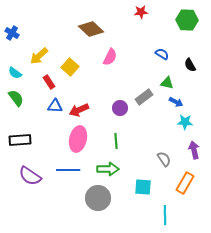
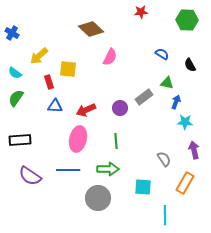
yellow square: moved 2 px left, 2 px down; rotated 36 degrees counterclockwise
red rectangle: rotated 16 degrees clockwise
green semicircle: rotated 108 degrees counterclockwise
blue arrow: rotated 96 degrees counterclockwise
red arrow: moved 7 px right
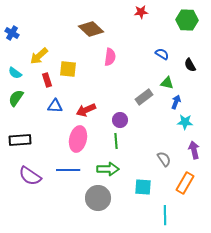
pink semicircle: rotated 18 degrees counterclockwise
red rectangle: moved 2 px left, 2 px up
purple circle: moved 12 px down
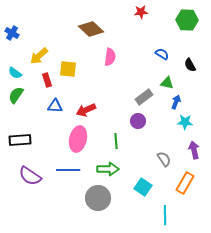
green semicircle: moved 3 px up
purple circle: moved 18 px right, 1 px down
cyan square: rotated 30 degrees clockwise
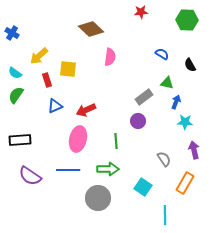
blue triangle: rotated 28 degrees counterclockwise
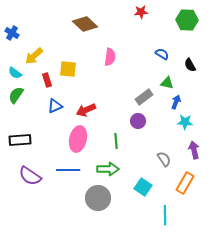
brown diamond: moved 6 px left, 5 px up
yellow arrow: moved 5 px left
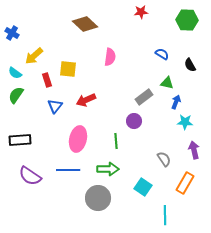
blue triangle: rotated 28 degrees counterclockwise
red arrow: moved 10 px up
purple circle: moved 4 px left
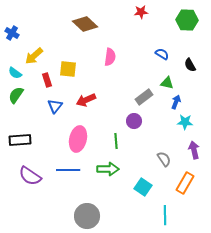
gray circle: moved 11 px left, 18 px down
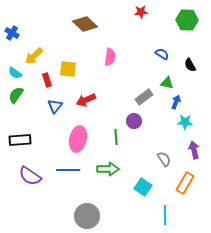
green line: moved 4 px up
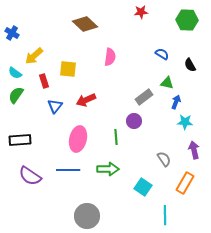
red rectangle: moved 3 px left, 1 px down
